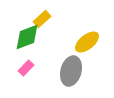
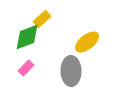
gray ellipse: rotated 16 degrees counterclockwise
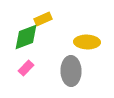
yellow rectangle: moved 1 px right; rotated 18 degrees clockwise
green diamond: moved 1 px left
yellow ellipse: rotated 40 degrees clockwise
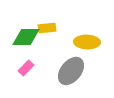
yellow rectangle: moved 4 px right, 9 px down; rotated 18 degrees clockwise
green diamond: rotated 20 degrees clockwise
gray ellipse: rotated 40 degrees clockwise
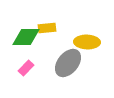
gray ellipse: moved 3 px left, 8 px up
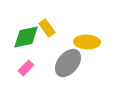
yellow rectangle: rotated 60 degrees clockwise
green diamond: rotated 12 degrees counterclockwise
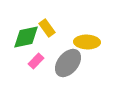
pink rectangle: moved 10 px right, 7 px up
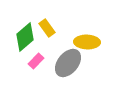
green diamond: moved 1 px left; rotated 28 degrees counterclockwise
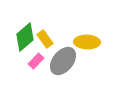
yellow rectangle: moved 2 px left, 11 px down
gray ellipse: moved 5 px left, 2 px up
